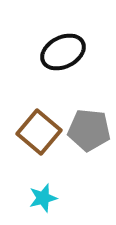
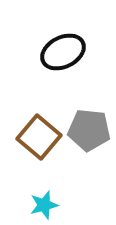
brown square: moved 5 px down
cyan star: moved 1 px right, 7 px down
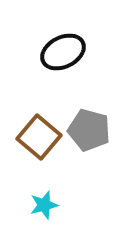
gray pentagon: rotated 9 degrees clockwise
